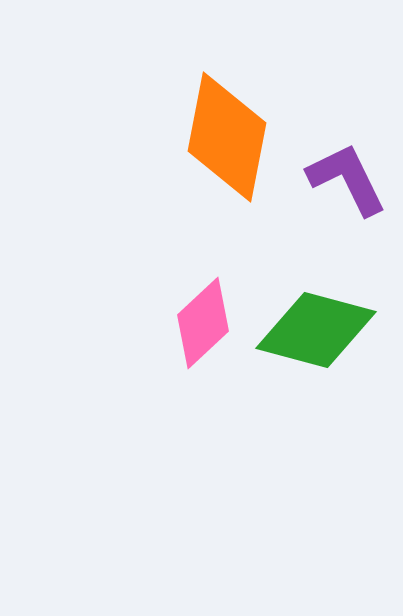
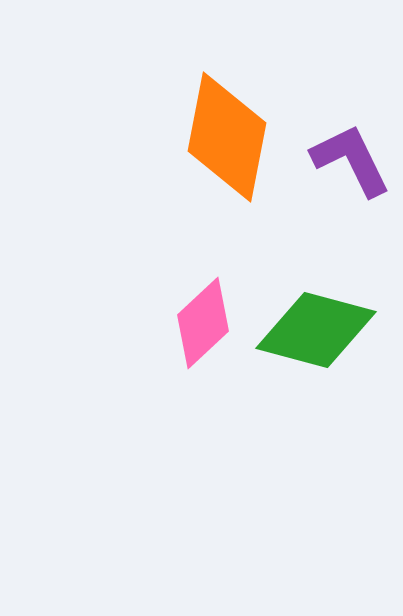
purple L-shape: moved 4 px right, 19 px up
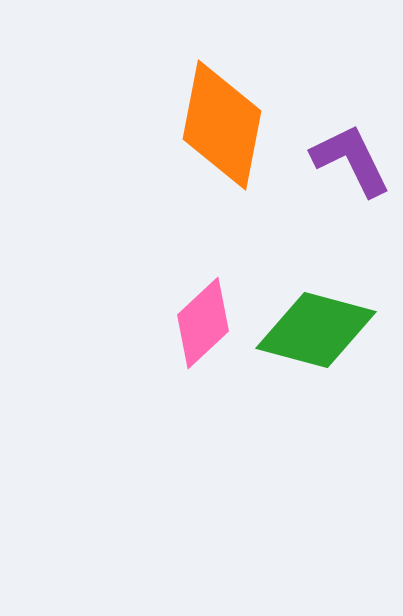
orange diamond: moved 5 px left, 12 px up
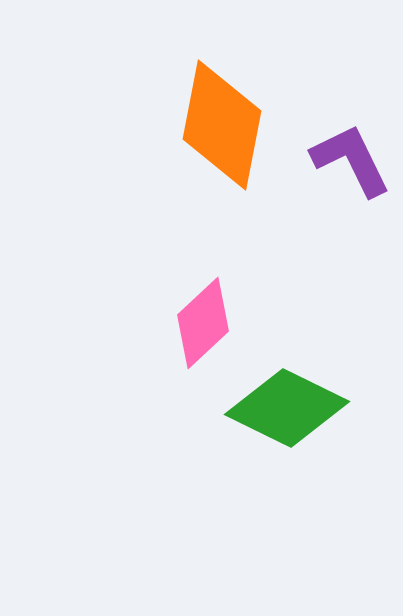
green diamond: moved 29 px left, 78 px down; rotated 11 degrees clockwise
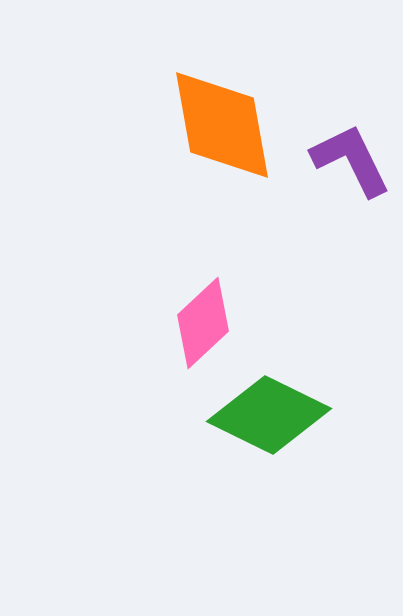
orange diamond: rotated 21 degrees counterclockwise
green diamond: moved 18 px left, 7 px down
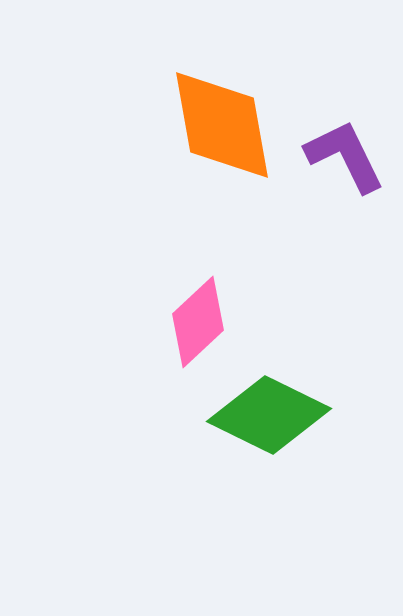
purple L-shape: moved 6 px left, 4 px up
pink diamond: moved 5 px left, 1 px up
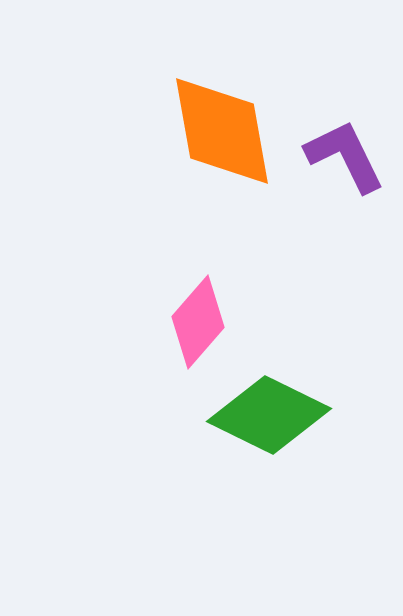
orange diamond: moved 6 px down
pink diamond: rotated 6 degrees counterclockwise
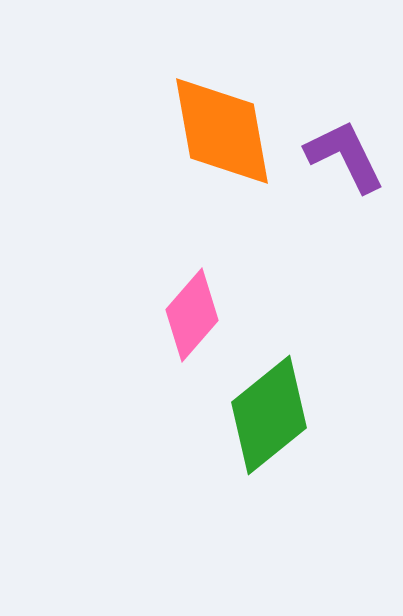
pink diamond: moved 6 px left, 7 px up
green diamond: rotated 65 degrees counterclockwise
